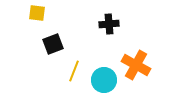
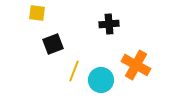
cyan circle: moved 3 px left
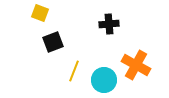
yellow square: moved 3 px right; rotated 12 degrees clockwise
black square: moved 2 px up
cyan circle: moved 3 px right
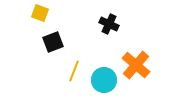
black cross: rotated 30 degrees clockwise
orange cross: rotated 12 degrees clockwise
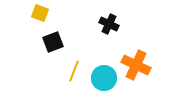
orange cross: rotated 16 degrees counterclockwise
cyan circle: moved 2 px up
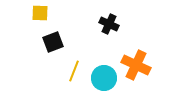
yellow square: rotated 18 degrees counterclockwise
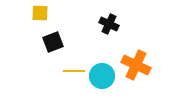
yellow line: rotated 70 degrees clockwise
cyan circle: moved 2 px left, 2 px up
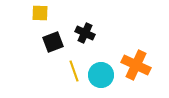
black cross: moved 24 px left, 9 px down
yellow line: rotated 70 degrees clockwise
cyan circle: moved 1 px left, 1 px up
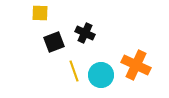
black square: moved 1 px right
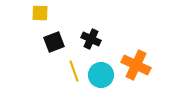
black cross: moved 6 px right, 6 px down
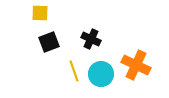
black square: moved 5 px left
cyan circle: moved 1 px up
